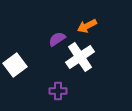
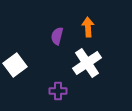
orange arrow: moved 1 px right, 1 px down; rotated 114 degrees clockwise
purple semicircle: moved 3 px up; rotated 42 degrees counterclockwise
white cross: moved 7 px right, 6 px down
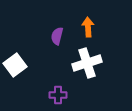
white cross: rotated 16 degrees clockwise
purple cross: moved 4 px down
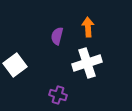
purple cross: rotated 18 degrees clockwise
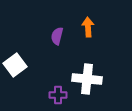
white cross: moved 16 px down; rotated 24 degrees clockwise
purple cross: rotated 18 degrees counterclockwise
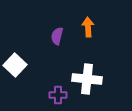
white square: rotated 10 degrees counterclockwise
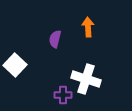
purple semicircle: moved 2 px left, 3 px down
white cross: moved 1 px left; rotated 12 degrees clockwise
purple cross: moved 5 px right
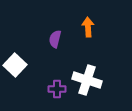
white cross: moved 1 px right, 1 px down
purple cross: moved 6 px left, 6 px up
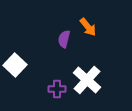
orange arrow: rotated 144 degrees clockwise
purple semicircle: moved 9 px right
white cross: rotated 24 degrees clockwise
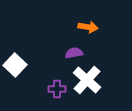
orange arrow: rotated 42 degrees counterclockwise
purple semicircle: moved 10 px right, 14 px down; rotated 66 degrees clockwise
